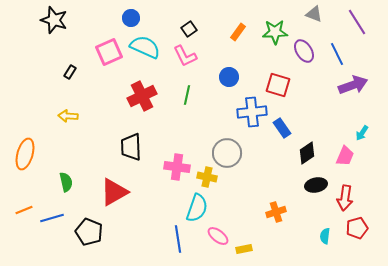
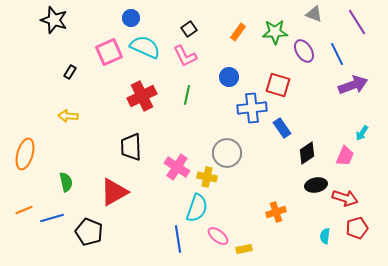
blue cross at (252, 112): moved 4 px up
pink cross at (177, 167): rotated 25 degrees clockwise
red arrow at (345, 198): rotated 80 degrees counterclockwise
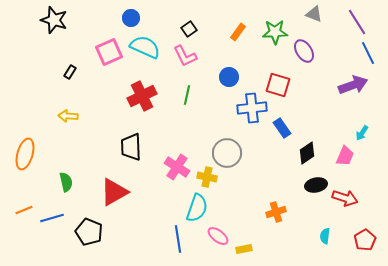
blue line at (337, 54): moved 31 px right, 1 px up
red pentagon at (357, 228): moved 8 px right, 12 px down; rotated 15 degrees counterclockwise
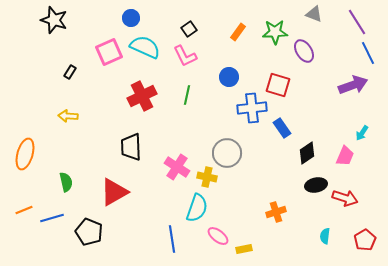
blue line at (178, 239): moved 6 px left
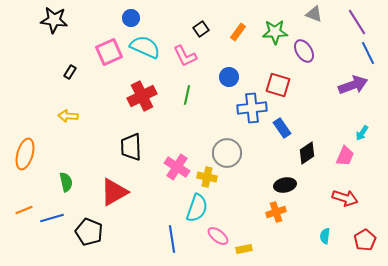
black star at (54, 20): rotated 12 degrees counterclockwise
black square at (189, 29): moved 12 px right
black ellipse at (316, 185): moved 31 px left
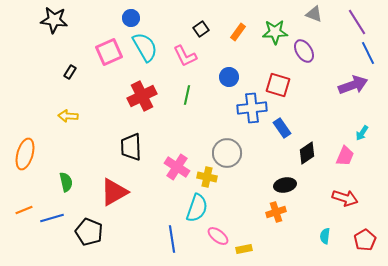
cyan semicircle at (145, 47): rotated 36 degrees clockwise
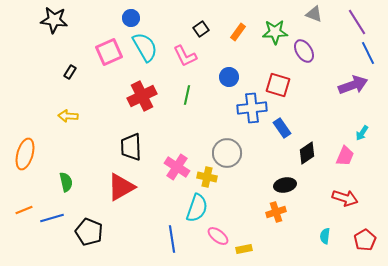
red triangle at (114, 192): moved 7 px right, 5 px up
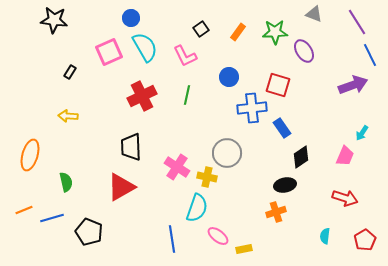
blue line at (368, 53): moved 2 px right, 2 px down
black diamond at (307, 153): moved 6 px left, 4 px down
orange ellipse at (25, 154): moved 5 px right, 1 px down
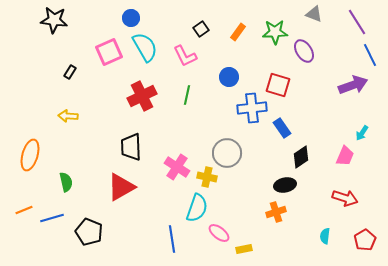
pink ellipse at (218, 236): moved 1 px right, 3 px up
